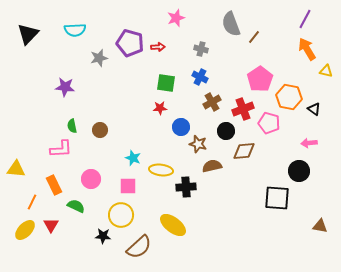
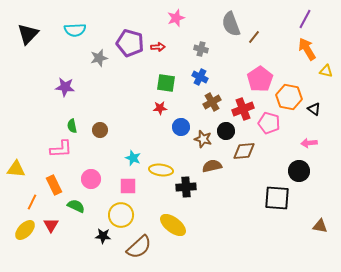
brown star at (198, 144): moved 5 px right, 5 px up
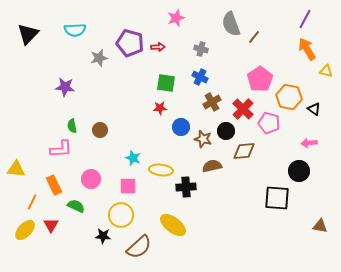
red cross at (243, 109): rotated 25 degrees counterclockwise
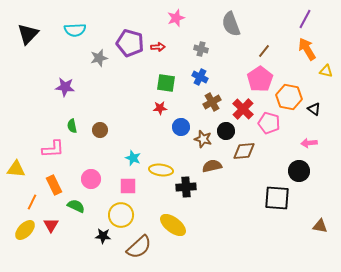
brown line at (254, 37): moved 10 px right, 14 px down
pink L-shape at (61, 149): moved 8 px left
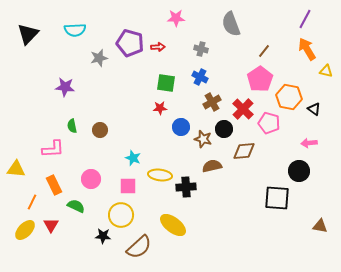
pink star at (176, 18): rotated 18 degrees clockwise
black circle at (226, 131): moved 2 px left, 2 px up
yellow ellipse at (161, 170): moved 1 px left, 5 px down
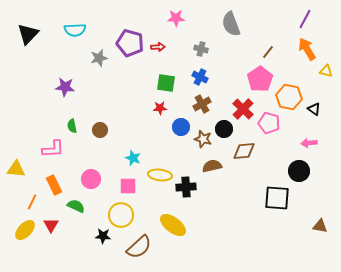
brown line at (264, 51): moved 4 px right, 1 px down
brown cross at (212, 102): moved 10 px left, 2 px down
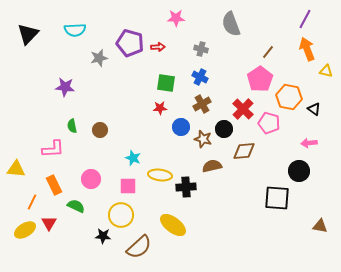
orange arrow at (307, 49): rotated 10 degrees clockwise
red triangle at (51, 225): moved 2 px left, 2 px up
yellow ellipse at (25, 230): rotated 15 degrees clockwise
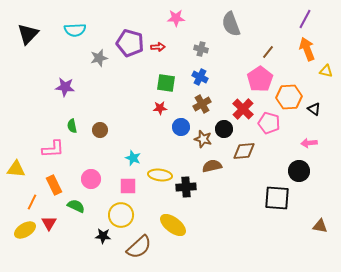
orange hexagon at (289, 97): rotated 15 degrees counterclockwise
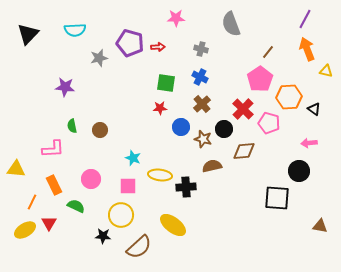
brown cross at (202, 104): rotated 12 degrees counterclockwise
